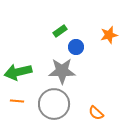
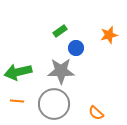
blue circle: moved 1 px down
gray star: moved 1 px left
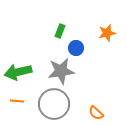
green rectangle: rotated 32 degrees counterclockwise
orange star: moved 2 px left, 2 px up
gray star: rotated 8 degrees counterclockwise
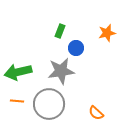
gray circle: moved 5 px left
